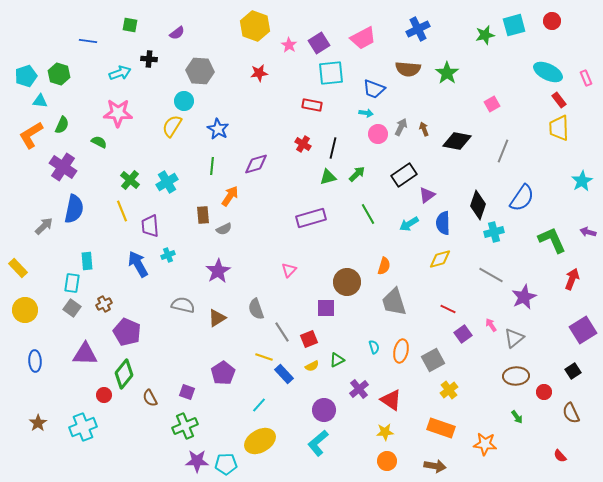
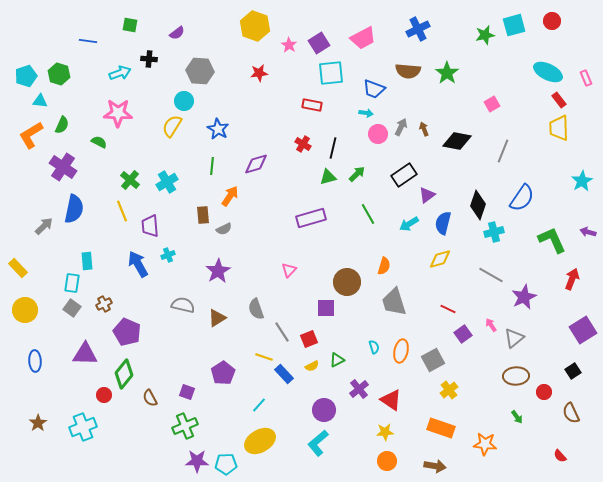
brown semicircle at (408, 69): moved 2 px down
blue semicircle at (443, 223): rotated 15 degrees clockwise
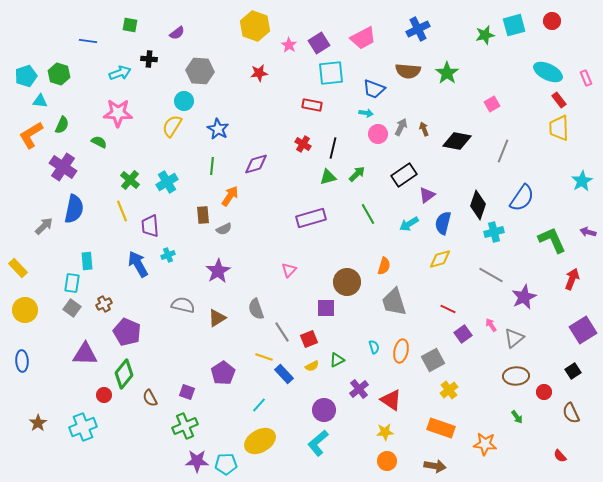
blue ellipse at (35, 361): moved 13 px left
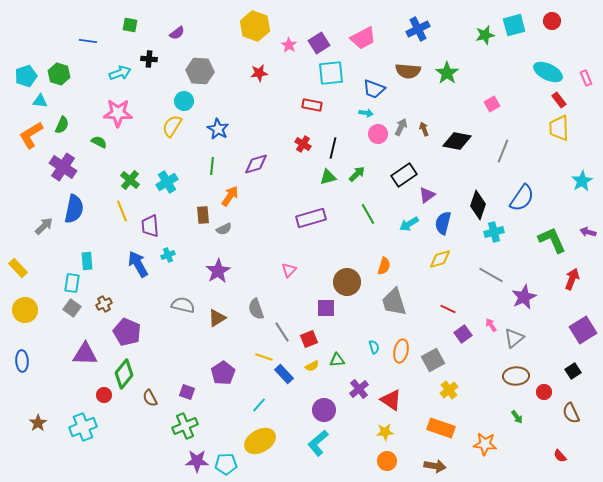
green triangle at (337, 360): rotated 21 degrees clockwise
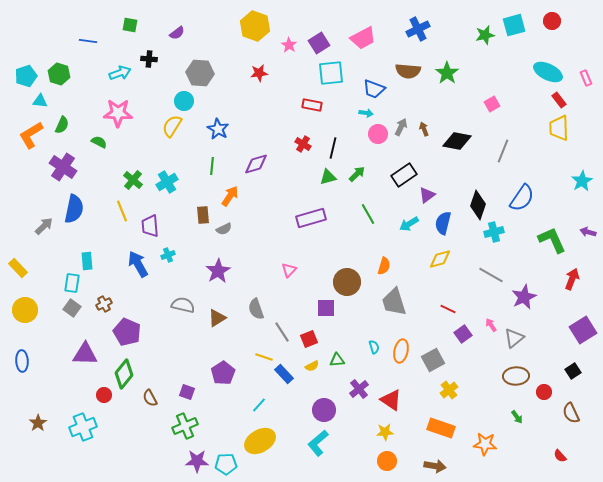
gray hexagon at (200, 71): moved 2 px down
green cross at (130, 180): moved 3 px right
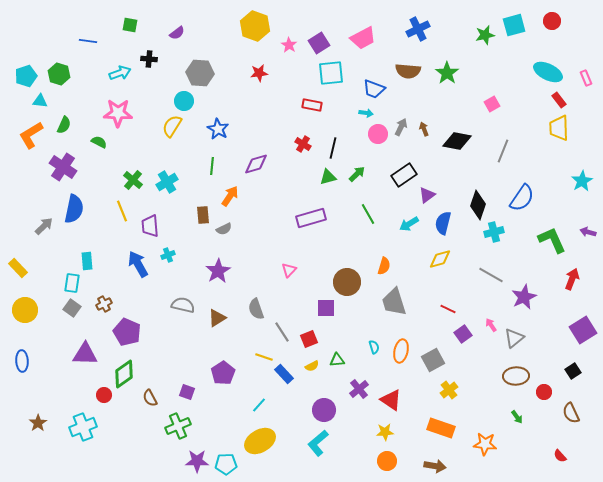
green semicircle at (62, 125): moved 2 px right
green diamond at (124, 374): rotated 16 degrees clockwise
green cross at (185, 426): moved 7 px left
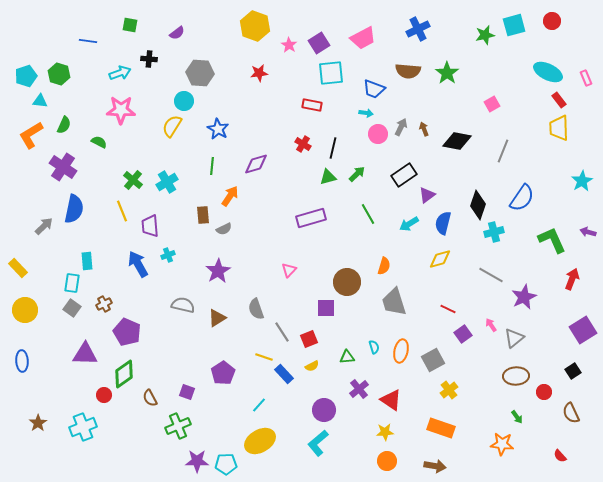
pink star at (118, 113): moved 3 px right, 3 px up
green triangle at (337, 360): moved 10 px right, 3 px up
orange star at (485, 444): moved 17 px right
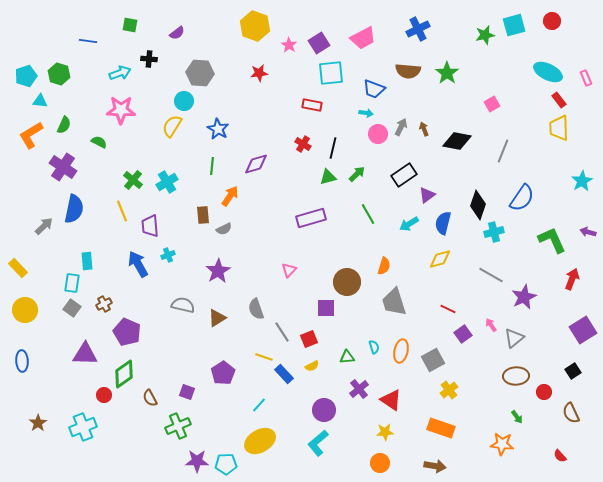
orange circle at (387, 461): moved 7 px left, 2 px down
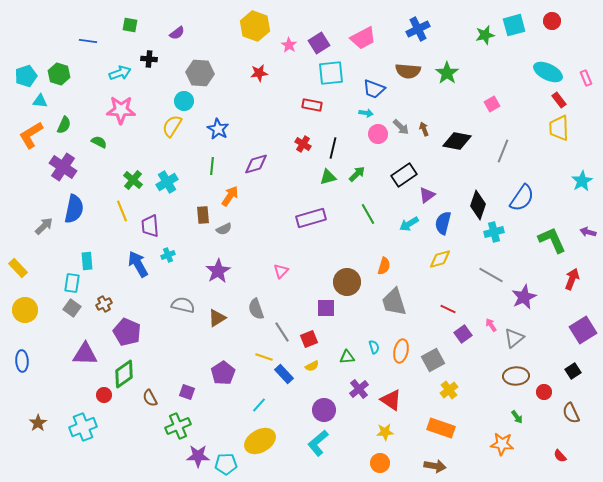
gray arrow at (401, 127): rotated 108 degrees clockwise
pink triangle at (289, 270): moved 8 px left, 1 px down
purple star at (197, 461): moved 1 px right, 5 px up
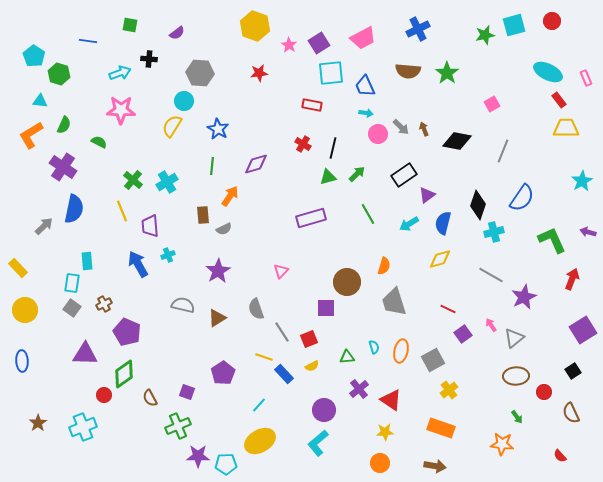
cyan pentagon at (26, 76): moved 8 px right, 20 px up; rotated 20 degrees counterclockwise
blue trapezoid at (374, 89): moved 9 px left, 3 px up; rotated 45 degrees clockwise
yellow trapezoid at (559, 128): moved 7 px right; rotated 92 degrees clockwise
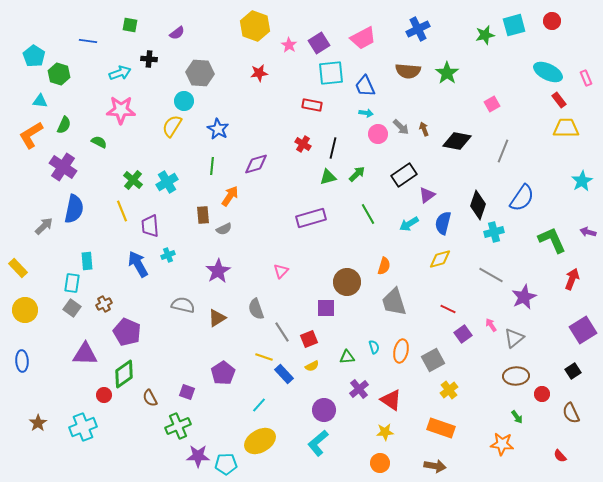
red circle at (544, 392): moved 2 px left, 2 px down
